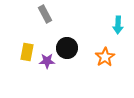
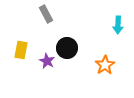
gray rectangle: moved 1 px right
yellow rectangle: moved 6 px left, 2 px up
orange star: moved 8 px down
purple star: rotated 28 degrees clockwise
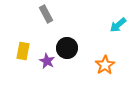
cyan arrow: rotated 48 degrees clockwise
yellow rectangle: moved 2 px right, 1 px down
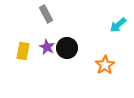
purple star: moved 14 px up
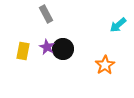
black circle: moved 4 px left, 1 px down
